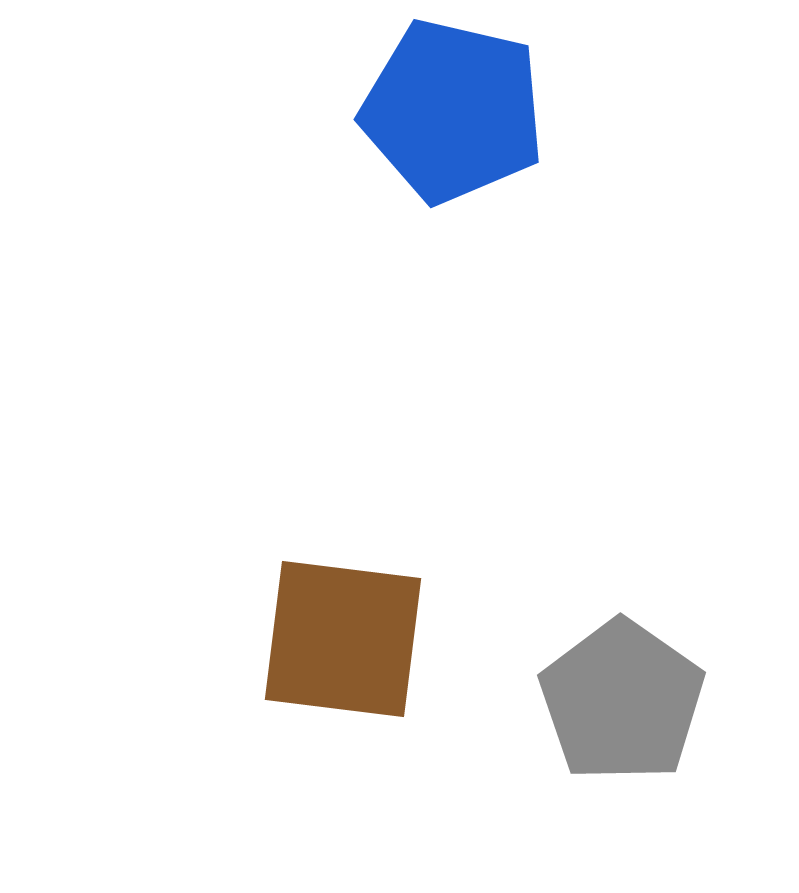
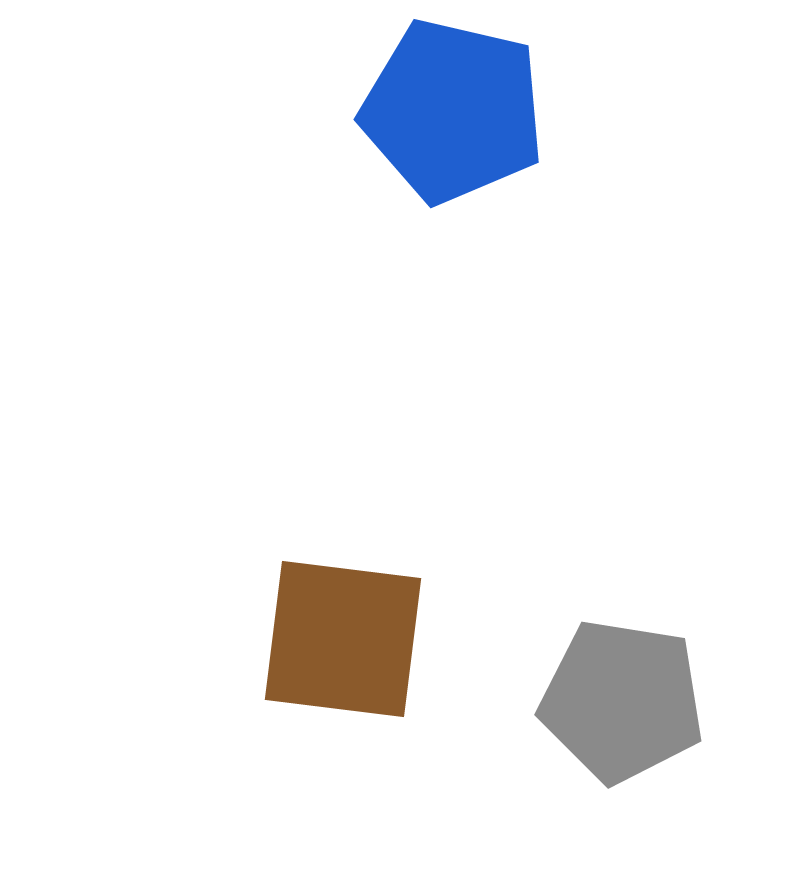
gray pentagon: rotated 26 degrees counterclockwise
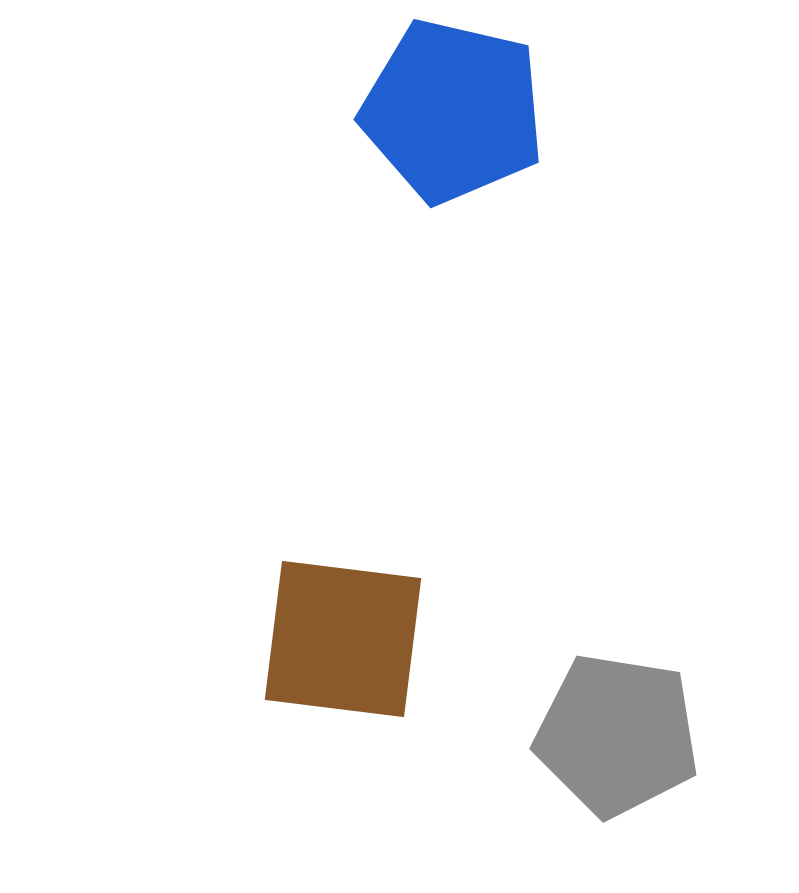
gray pentagon: moved 5 px left, 34 px down
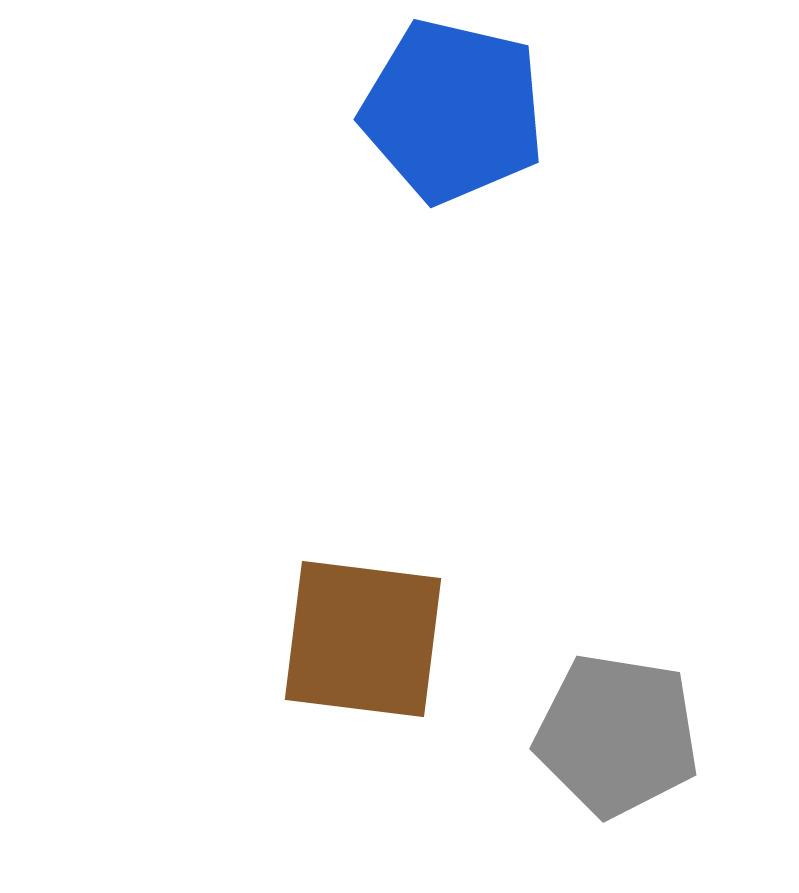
brown square: moved 20 px right
